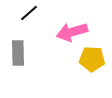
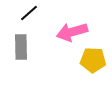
gray rectangle: moved 3 px right, 6 px up
yellow pentagon: moved 1 px right, 1 px down
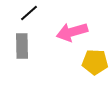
gray rectangle: moved 1 px right, 1 px up
yellow pentagon: moved 2 px right, 2 px down
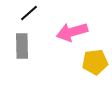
yellow pentagon: rotated 10 degrees counterclockwise
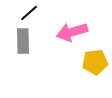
gray rectangle: moved 1 px right, 5 px up
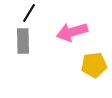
black line: rotated 18 degrees counterclockwise
yellow pentagon: moved 1 px left, 3 px down
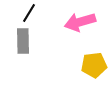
pink arrow: moved 8 px right, 10 px up
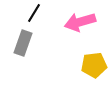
black line: moved 5 px right
gray rectangle: moved 2 px down; rotated 20 degrees clockwise
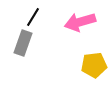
black line: moved 1 px left, 4 px down
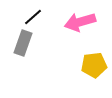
black line: rotated 18 degrees clockwise
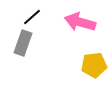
black line: moved 1 px left
pink arrow: rotated 32 degrees clockwise
